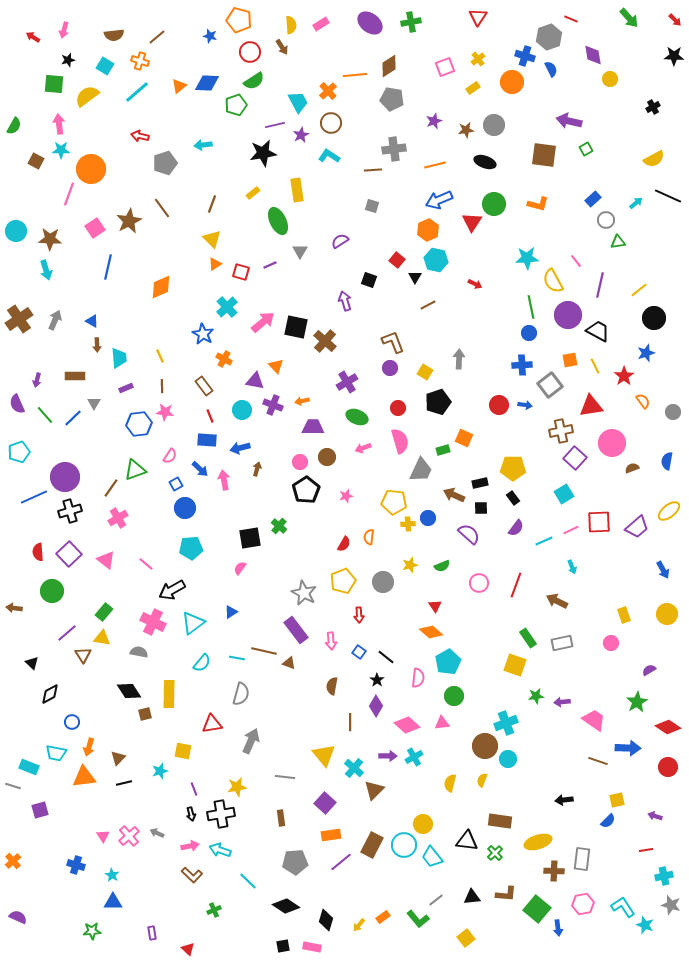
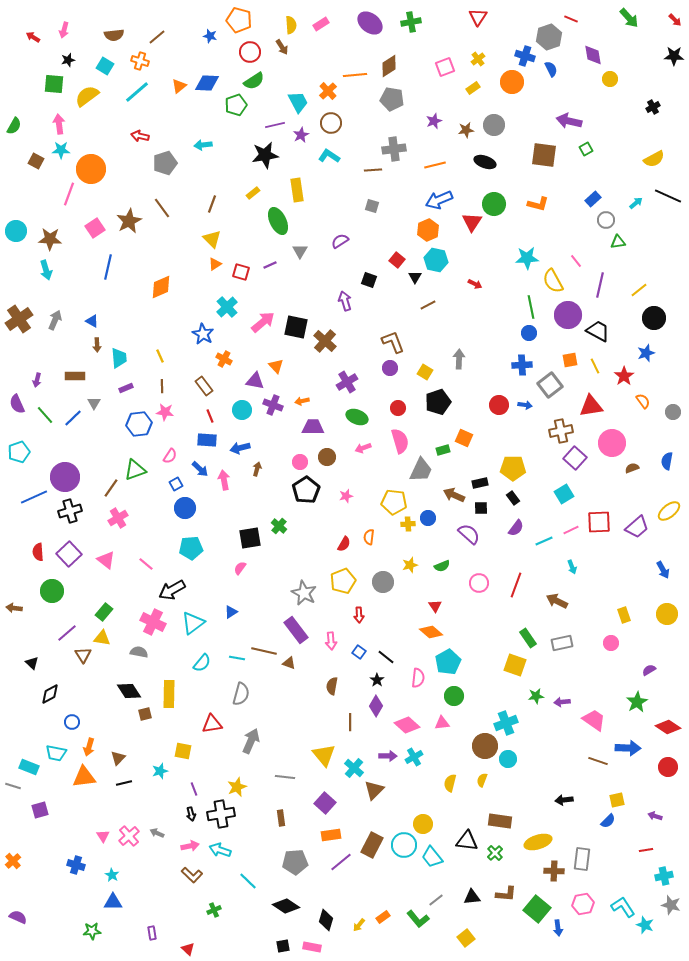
black star at (263, 153): moved 2 px right, 2 px down
yellow star at (237, 787): rotated 12 degrees counterclockwise
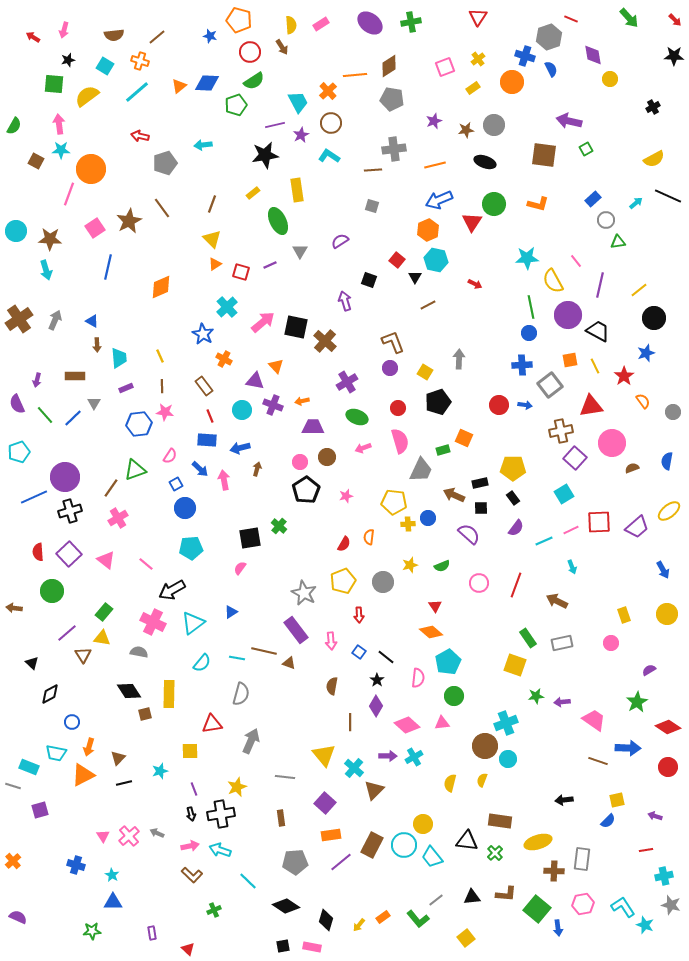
yellow square at (183, 751): moved 7 px right; rotated 12 degrees counterclockwise
orange triangle at (84, 777): moved 1 px left, 2 px up; rotated 20 degrees counterclockwise
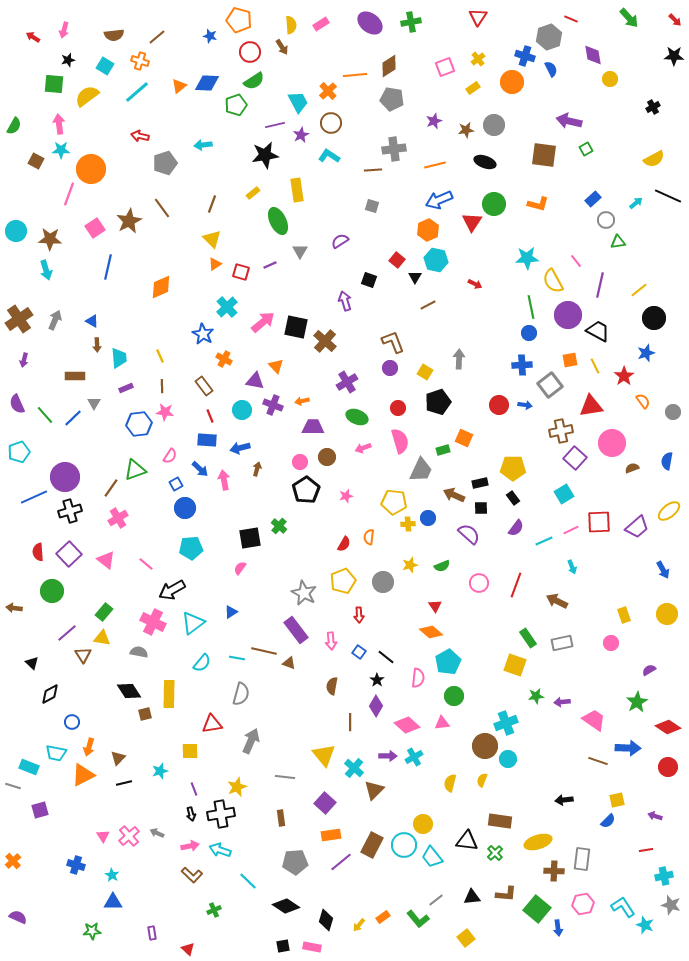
purple arrow at (37, 380): moved 13 px left, 20 px up
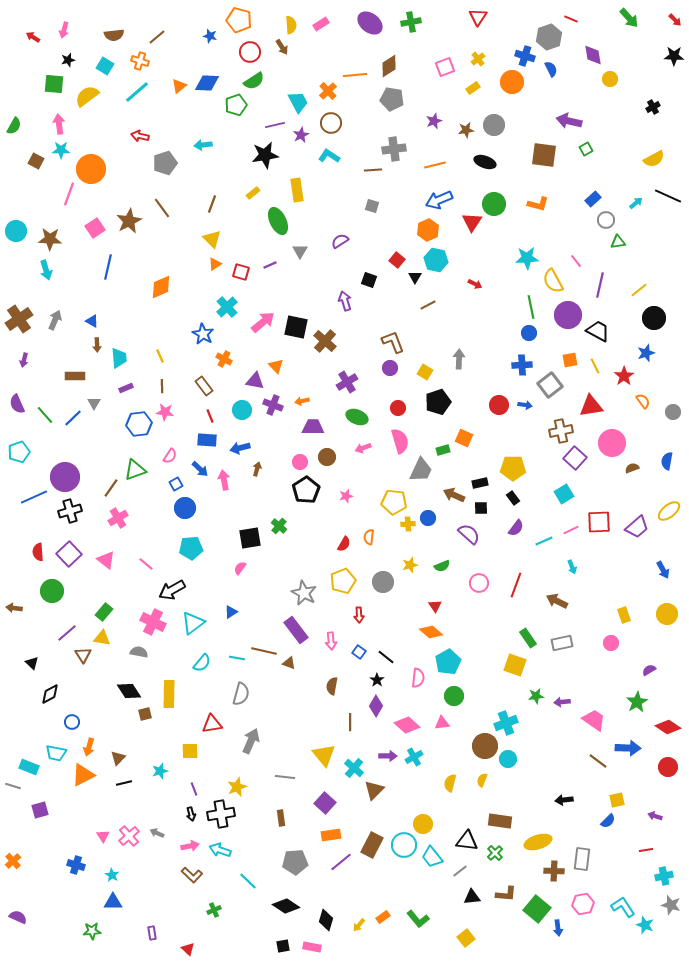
brown line at (598, 761): rotated 18 degrees clockwise
gray line at (436, 900): moved 24 px right, 29 px up
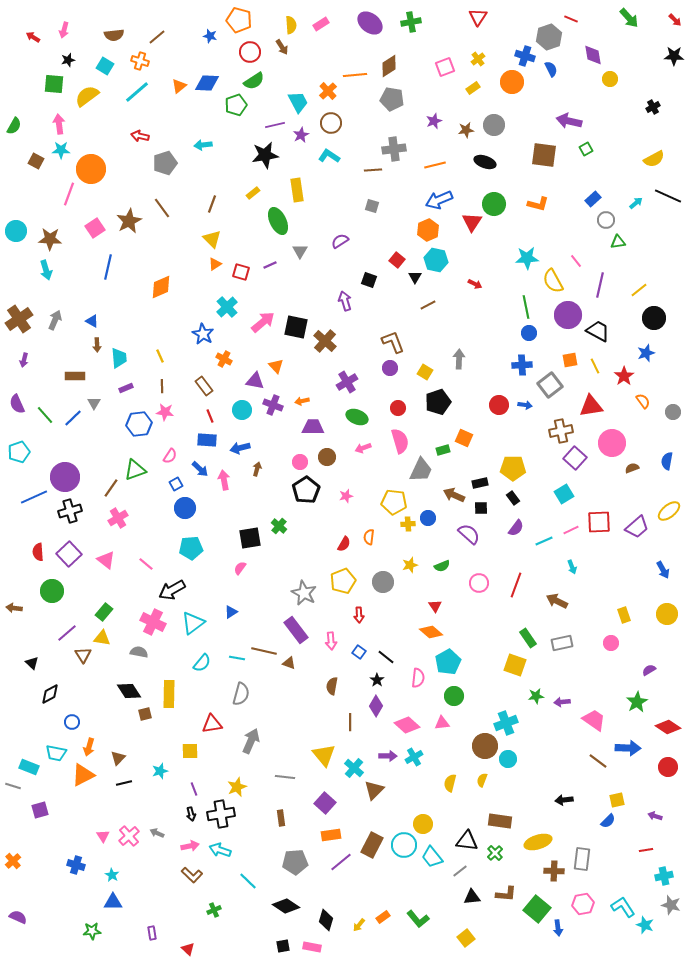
green line at (531, 307): moved 5 px left
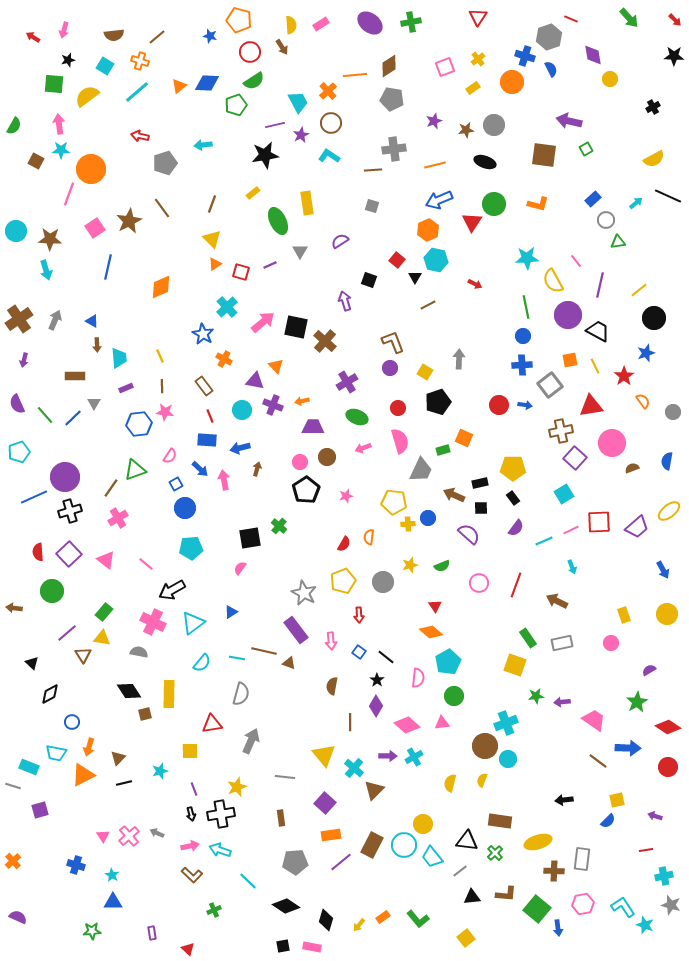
yellow rectangle at (297, 190): moved 10 px right, 13 px down
blue circle at (529, 333): moved 6 px left, 3 px down
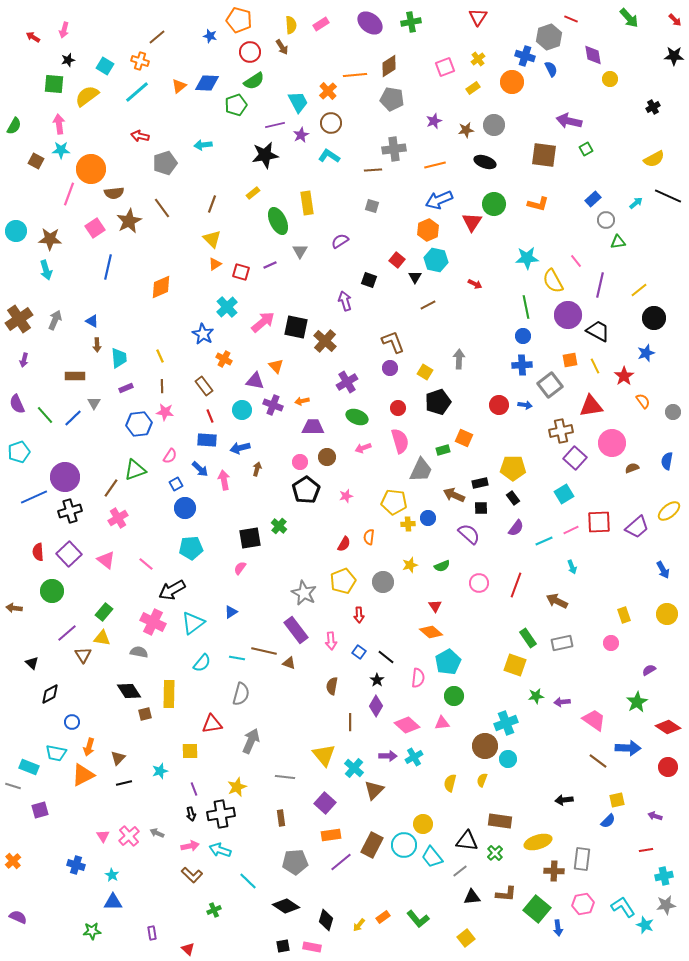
brown semicircle at (114, 35): moved 158 px down
gray star at (671, 905): moved 5 px left; rotated 24 degrees counterclockwise
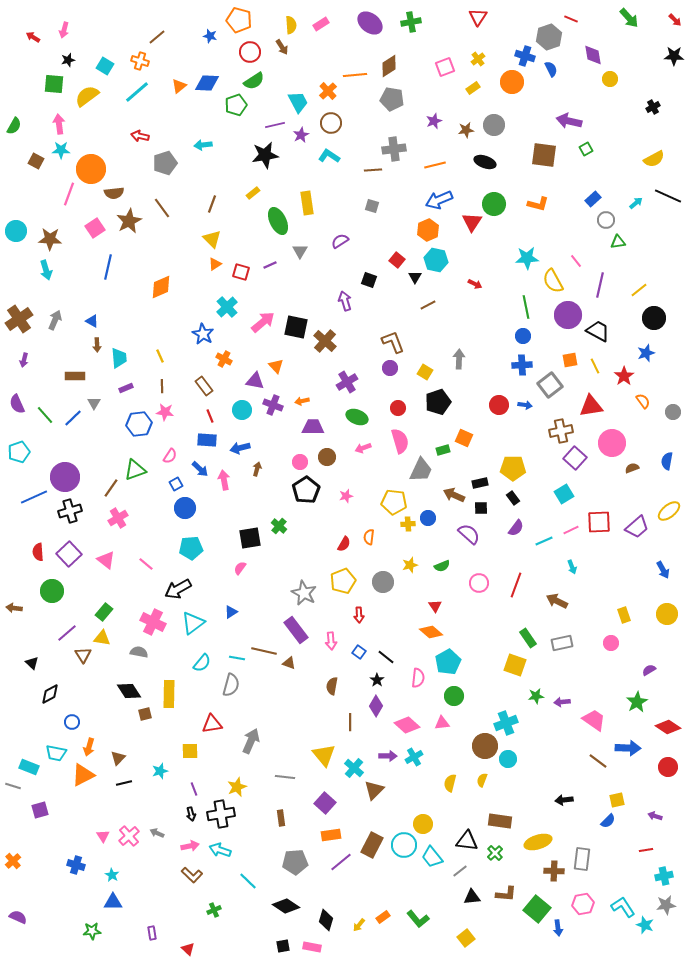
black arrow at (172, 590): moved 6 px right, 1 px up
gray semicircle at (241, 694): moved 10 px left, 9 px up
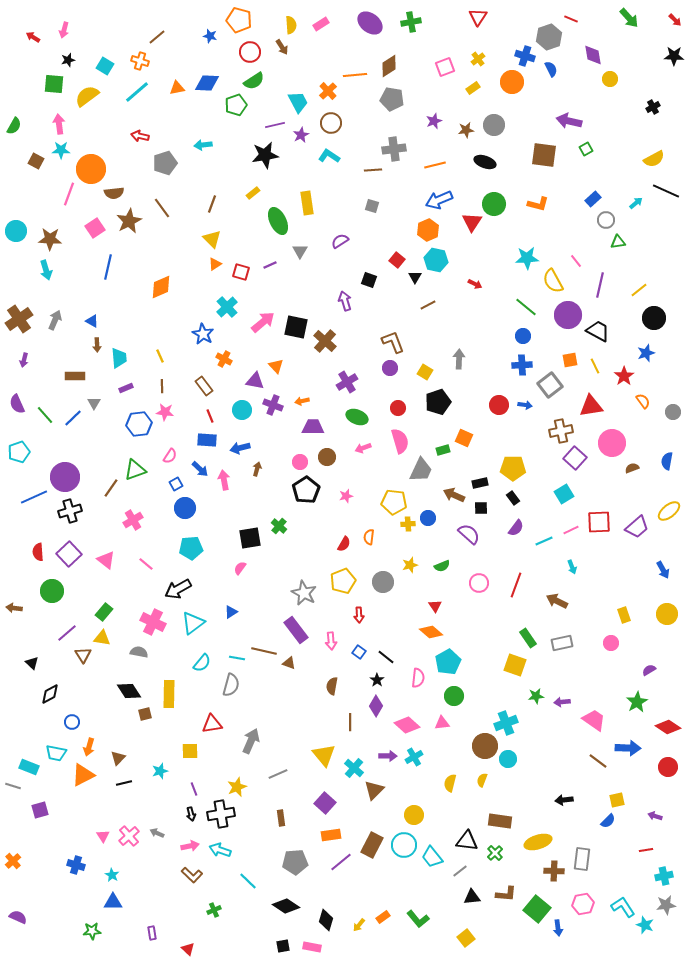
orange triangle at (179, 86): moved 2 px left, 2 px down; rotated 28 degrees clockwise
black line at (668, 196): moved 2 px left, 5 px up
green line at (526, 307): rotated 40 degrees counterclockwise
pink cross at (118, 518): moved 15 px right, 2 px down
gray line at (285, 777): moved 7 px left, 3 px up; rotated 30 degrees counterclockwise
yellow circle at (423, 824): moved 9 px left, 9 px up
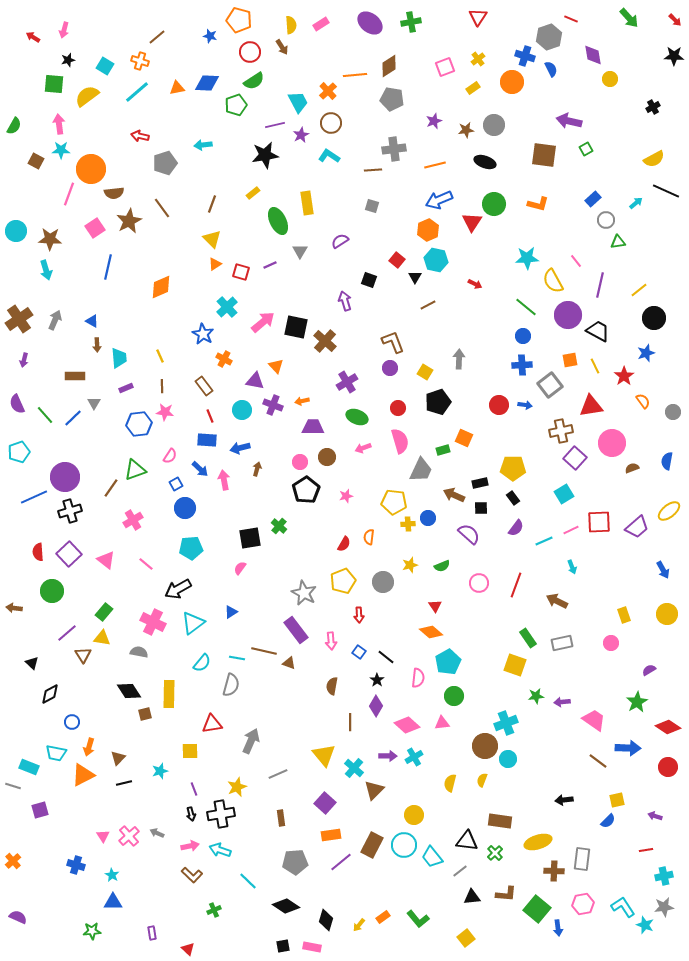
gray star at (666, 905): moved 2 px left, 2 px down
